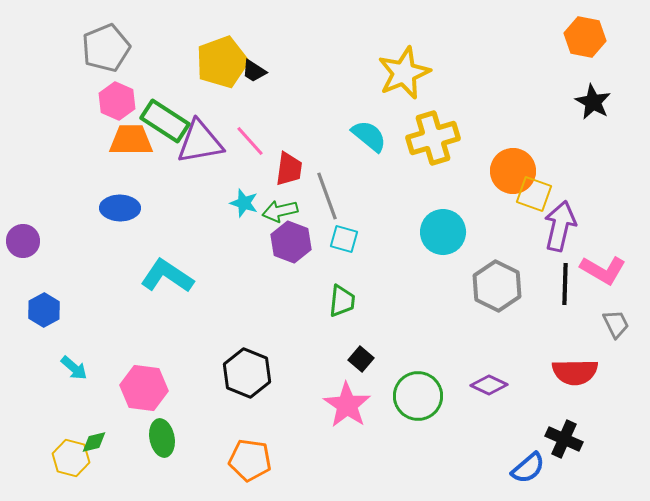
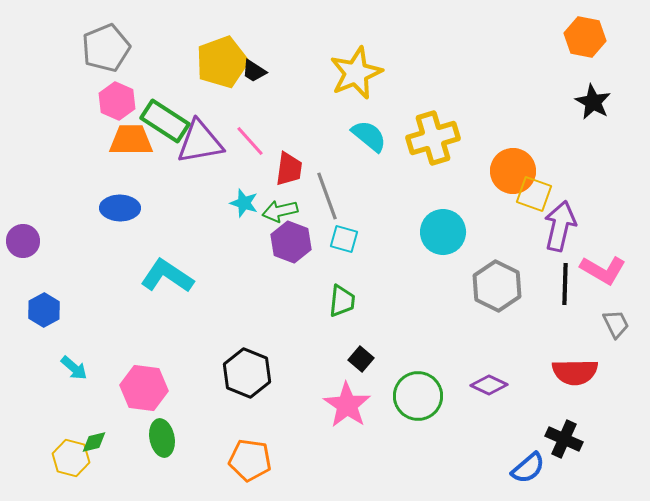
yellow star at (404, 73): moved 48 px left
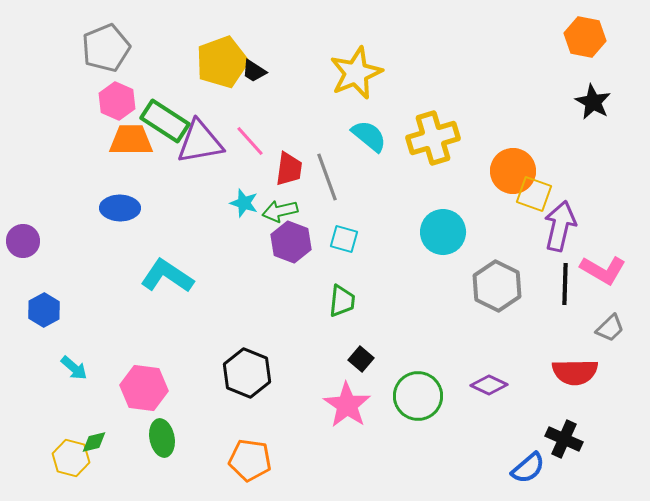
gray line at (327, 196): moved 19 px up
gray trapezoid at (616, 324): moved 6 px left, 4 px down; rotated 72 degrees clockwise
